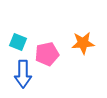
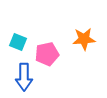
orange star: moved 1 px right, 4 px up
blue arrow: moved 1 px right, 3 px down
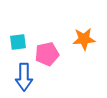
cyan square: rotated 30 degrees counterclockwise
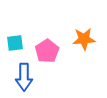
cyan square: moved 3 px left, 1 px down
pink pentagon: moved 3 px up; rotated 20 degrees counterclockwise
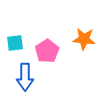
orange star: rotated 10 degrees clockwise
blue arrow: moved 1 px right
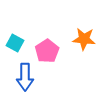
cyan square: rotated 36 degrees clockwise
